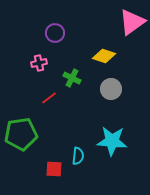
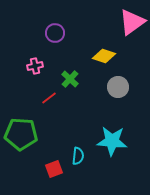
pink cross: moved 4 px left, 3 px down
green cross: moved 2 px left, 1 px down; rotated 18 degrees clockwise
gray circle: moved 7 px right, 2 px up
green pentagon: rotated 12 degrees clockwise
red square: rotated 24 degrees counterclockwise
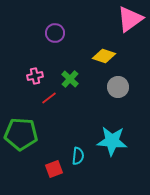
pink triangle: moved 2 px left, 3 px up
pink cross: moved 10 px down
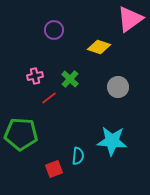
purple circle: moved 1 px left, 3 px up
yellow diamond: moved 5 px left, 9 px up
